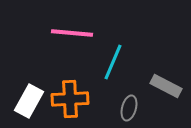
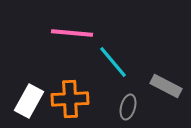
cyan line: rotated 63 degrees counterclockwise
gray ellipse: moved 1 px left, 1 px up
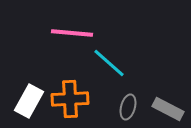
cyan line: moved 4 px left, 1 px down; rotated 9 degrees counterclockwise
gray rectangle: moved 2 px right, 23 px down
